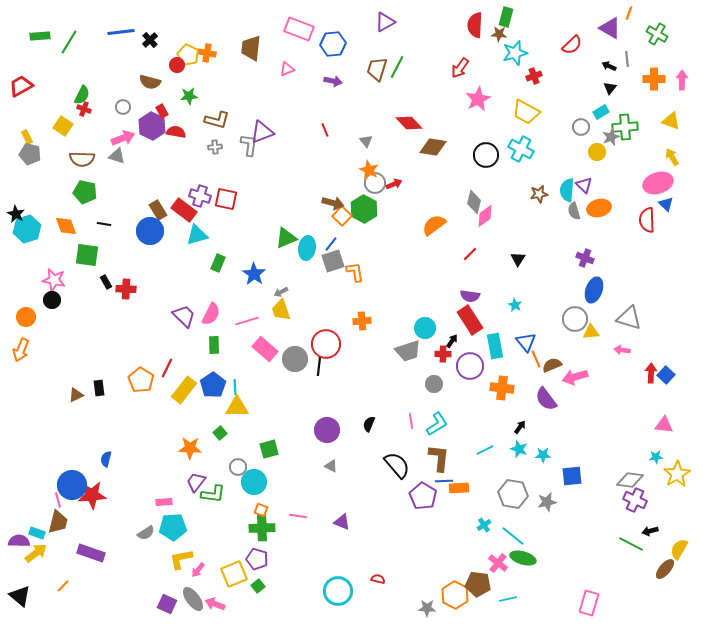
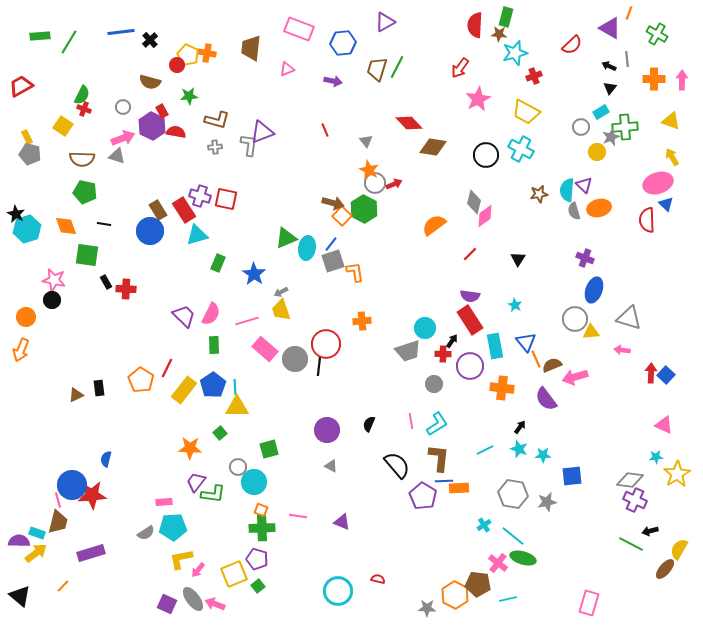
blue hexagon at (333, 44): moved 10 px right, 1 px up
red rectangle at (184, 210): rotated 20 degrees clockwise
pink triangle at (664, 425): rotated 18 degrees clockwise
purple rectangle at (91, 553): rotated 36 degrees counterclockwise
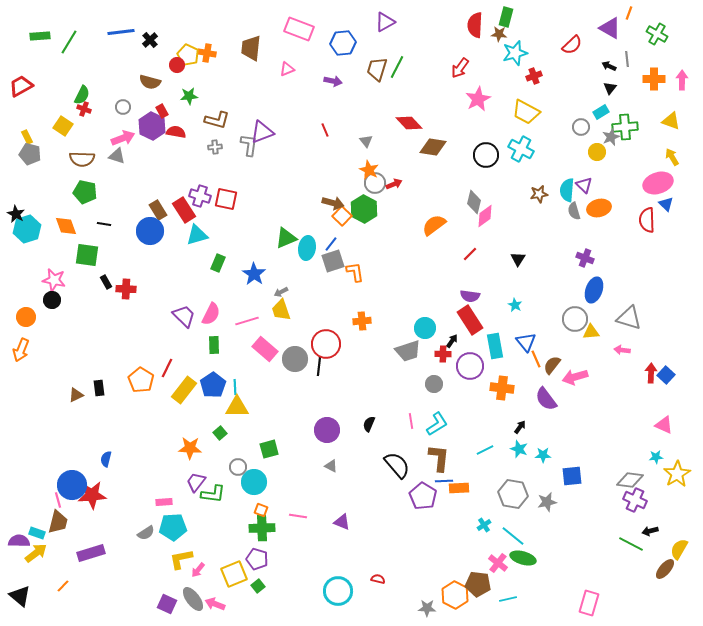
brown semicircle at (552, 365): rotated 30 degrees counterclockwise
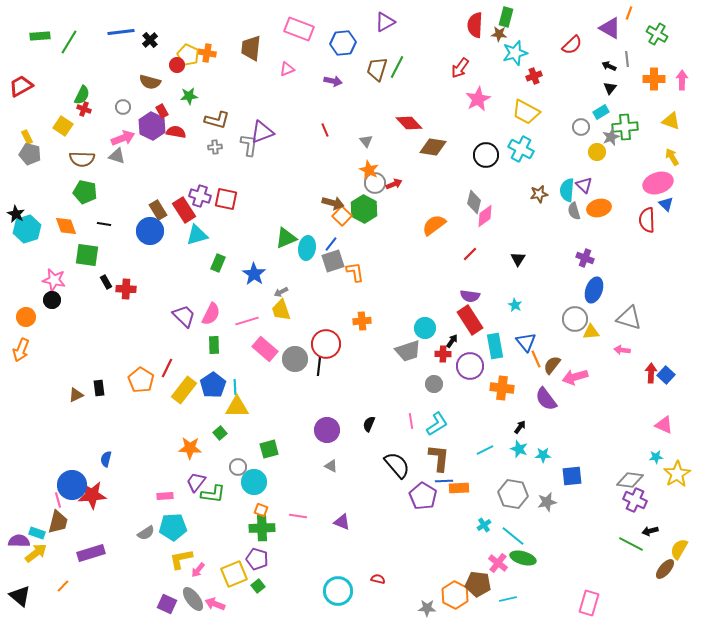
pink rectangle at (164, 502): moved 1 px right, 6 px up
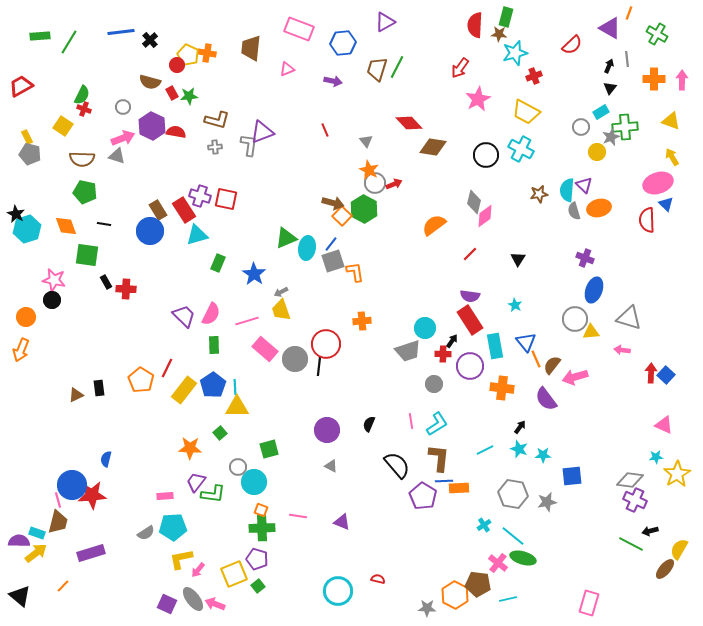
black arrow at (609, 66): rotated 88 degrees clockwise
red rectangle at (162, 111): moved 10 px right, 18 px up
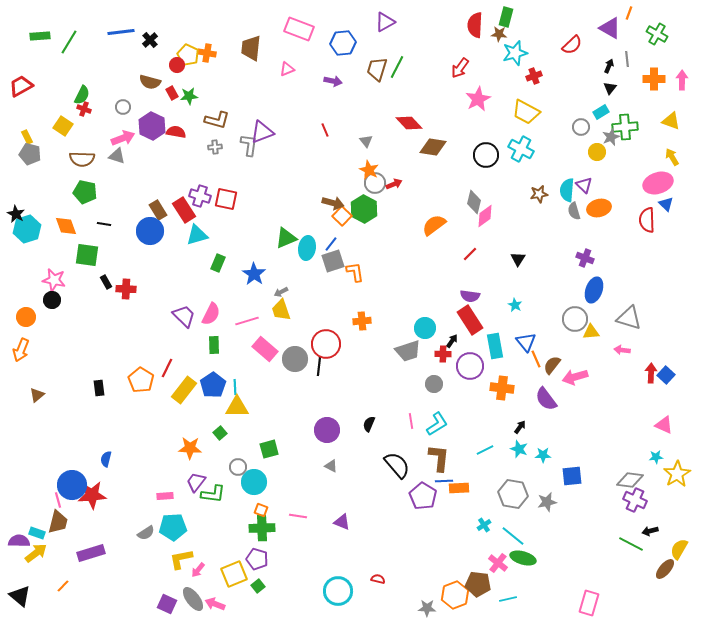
brown triangle at (76, 395): moved 39 px left; rotated 14 degrees counterclockwise
orange hexagon at (455, 595): rotated 12 degrees clockwise
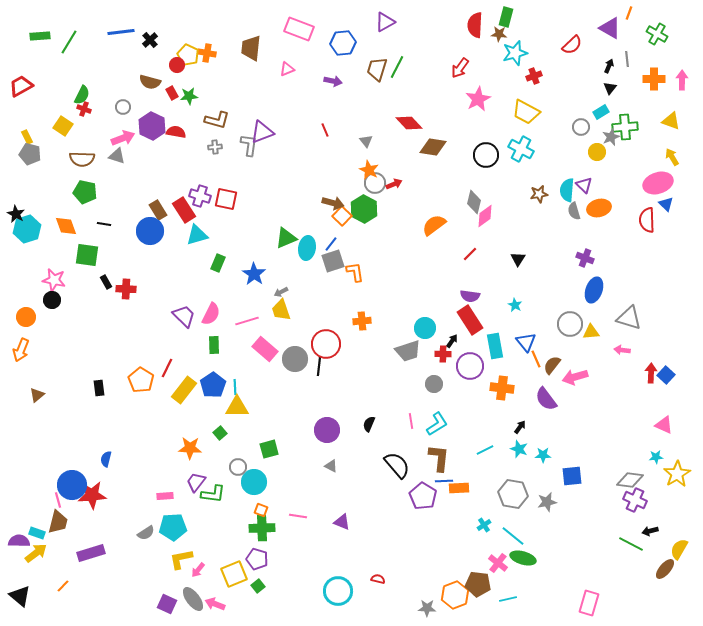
gray circle at (575, 319): moved 5 px left, 5 px down
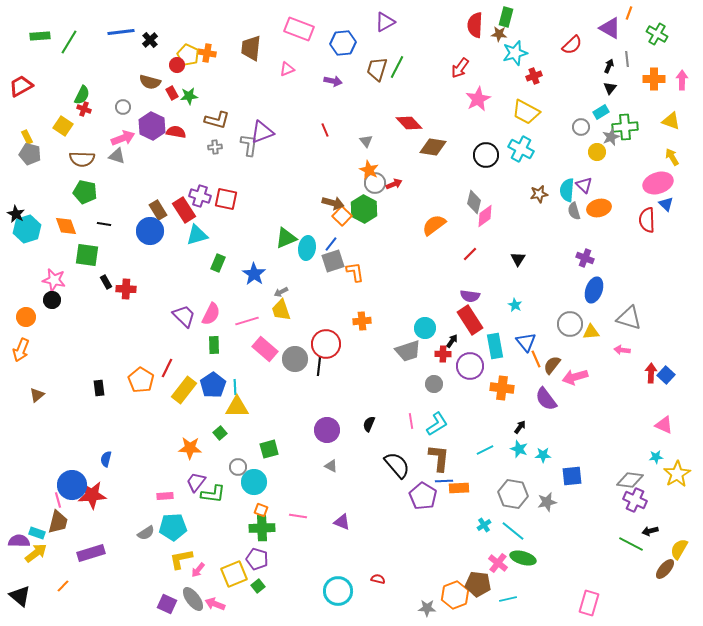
cyan line at (513, 536): moved 5 px up
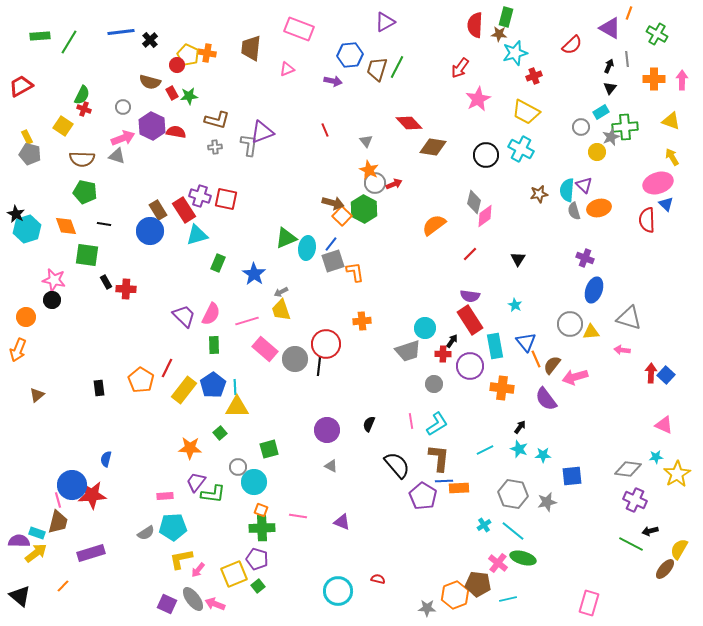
blue hexagon at (343, 43): moved 7 px right, 12 px down
orange arrow at (21, 350): moved 3 px left
gray diamond at (630, 480): moved 2 px left, 11 px up
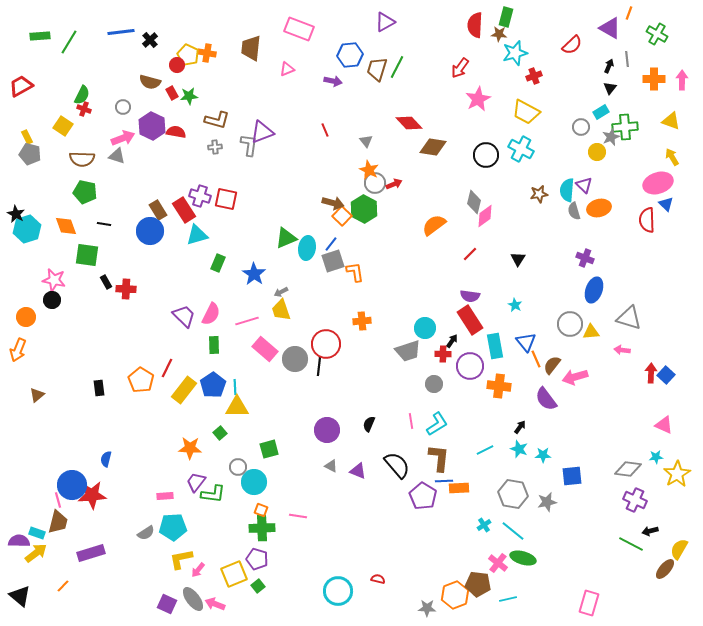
orange cross at (502, 388): moved 3 px left, 2 px up
purple triangle at (342, 522): moved 16 px right, 51 px up
